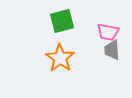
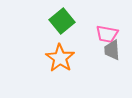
green square: rotated 25 degrees counterclockwise
pink trapezoid: moved 1 px left, 2 px down
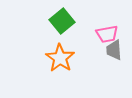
pink trapezoid: rotated 20 degrees counterclockwise
gray trapezoid: moved 2 px right
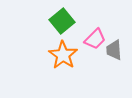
pink trapezoid: moved 12 px left, 5 px down; rotated 35 degrees counterclockwise
orange star: moved 3 px right, 3 px up
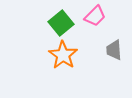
green square: moved 1 px left, 2 px down
pink trapezoid: moved 23 px up
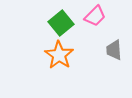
orange star: moved 4 px left
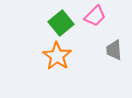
orange star: moved 2 px left, 1 px down
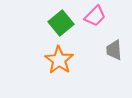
orange star: moved 2 px right, 4 px down
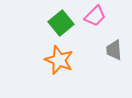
orange star: rotated 12 degrees counterclockwise
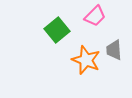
green square: moved 4 px left, 7 px down
orange star: moved 27 px right
